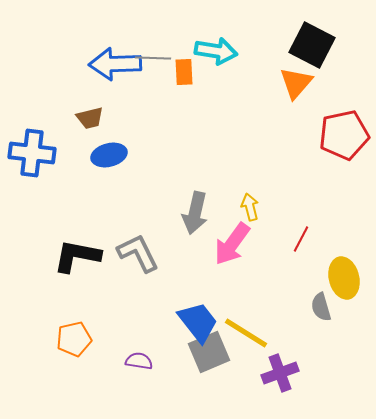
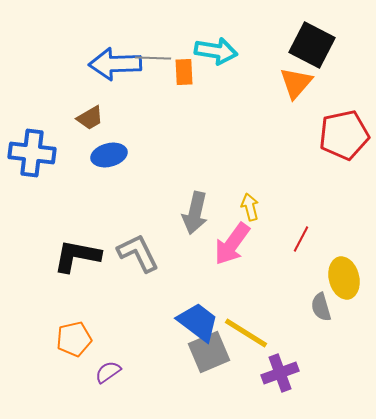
brown trapezoid: rotated 16 degrees counterclockwise
blue trapezoid: rotated 15 degrees counterclockwise
purple semicircle: moved 31 px left, 11 px down; rotated 44 degrees counterclockwise
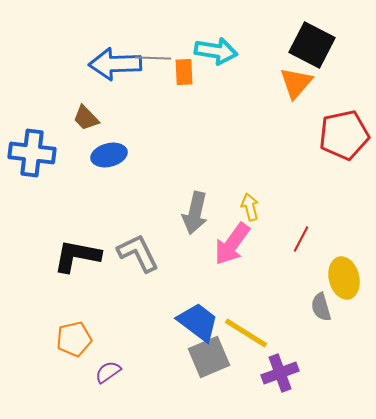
brown trapezoid: moved 4 px left; rotated 76 degrees clockwise
gray square: moved 5 px down
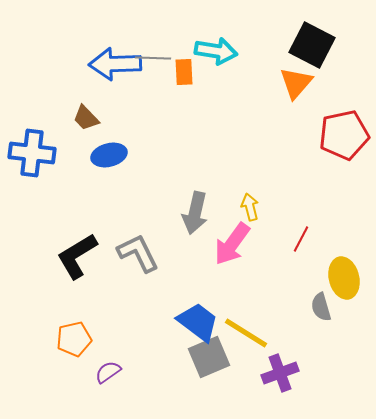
black L-shape: rotated 42 degrees counterclockwise
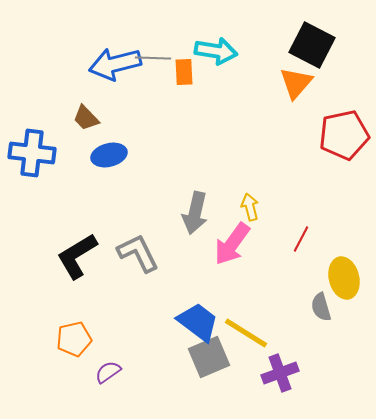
blue arrow: rotated 12 degrees counterclockwise
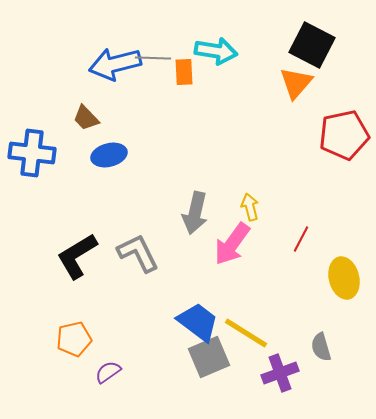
gray semicircle: moved 40 px down
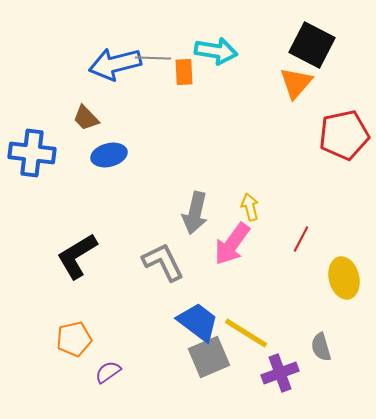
gray L-shape: moved 25 px right, 9 px down
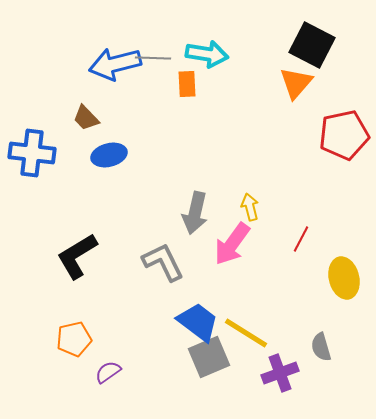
cyan arrow: moved 9 px left, 3 px down
orange rectangle: moved 3 px right, 12 px down
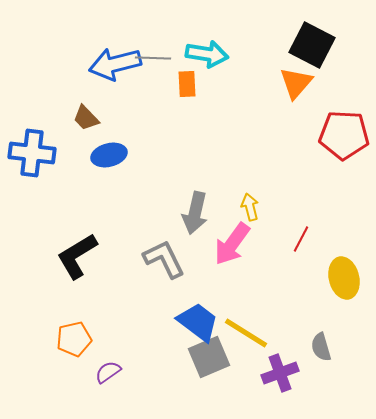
red pentagon: rotated 15 degrees clockwise
gray L-shape: moved 1 px right, 3 px up
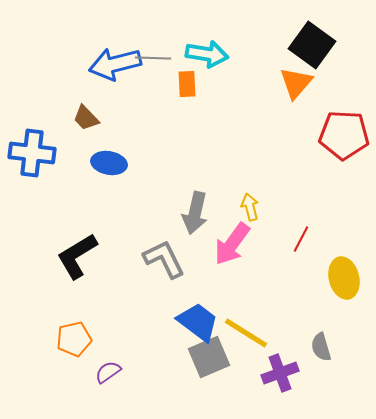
black square: rotated 9 degrees clockwise
blue ellipse: moved 8 px down; rotated 24 degrees clockwise
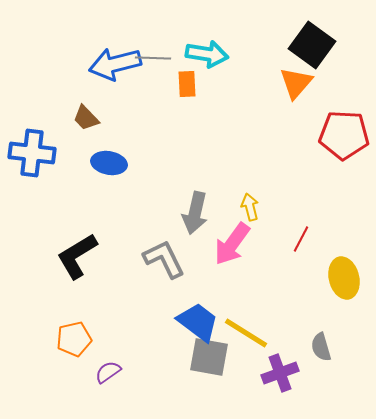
gray square: rotated 33 degrees clockwise
